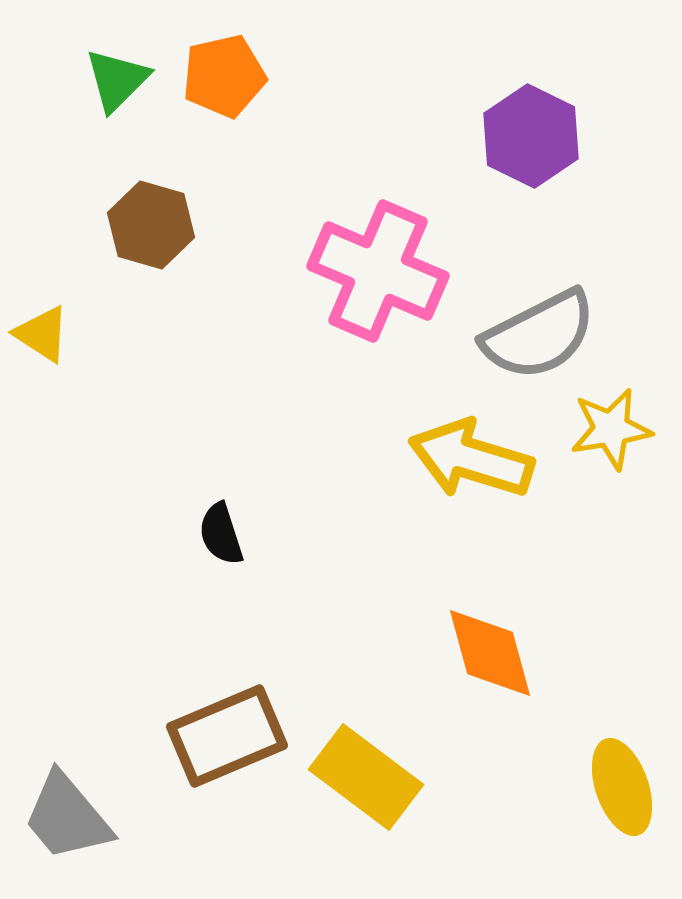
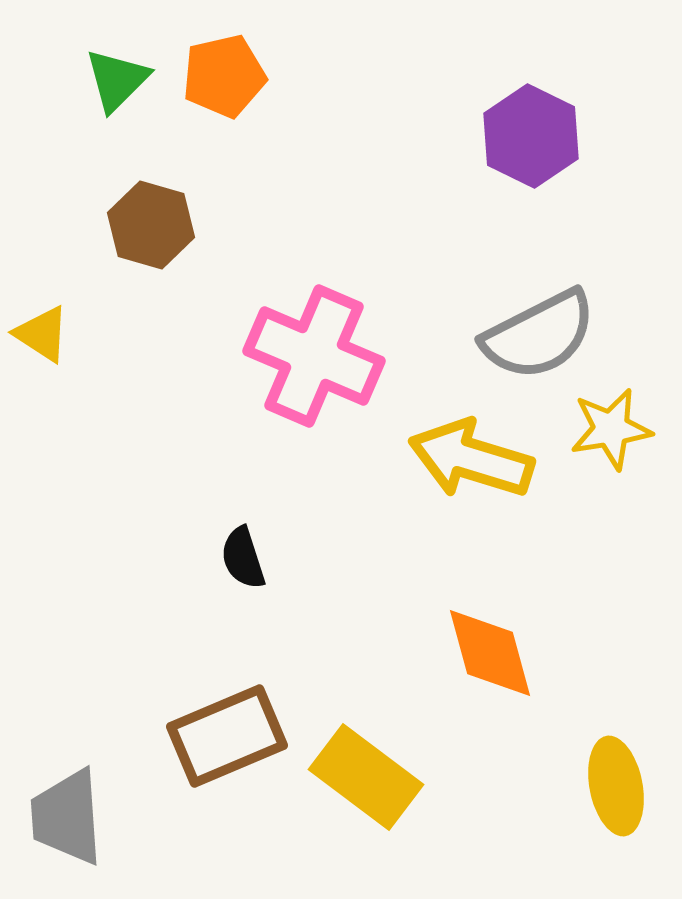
pink cross: moved 64 px left, 85 px down
black semicircle: moved 22 px right, 24 px down
yellow ellipse: moved 6 px left, 1 px up; rotated 8 degrees clockwise
gray trapezoid: rotated 36 degrees clockwise
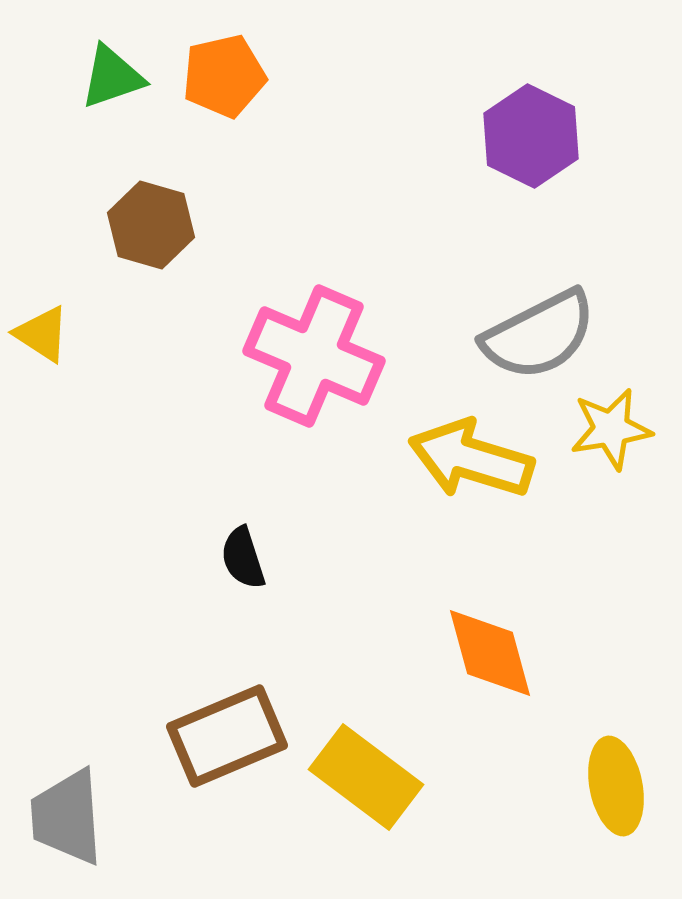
green triangle: moved 5 px left, 3 px up; rotated 26 degrees clockwise
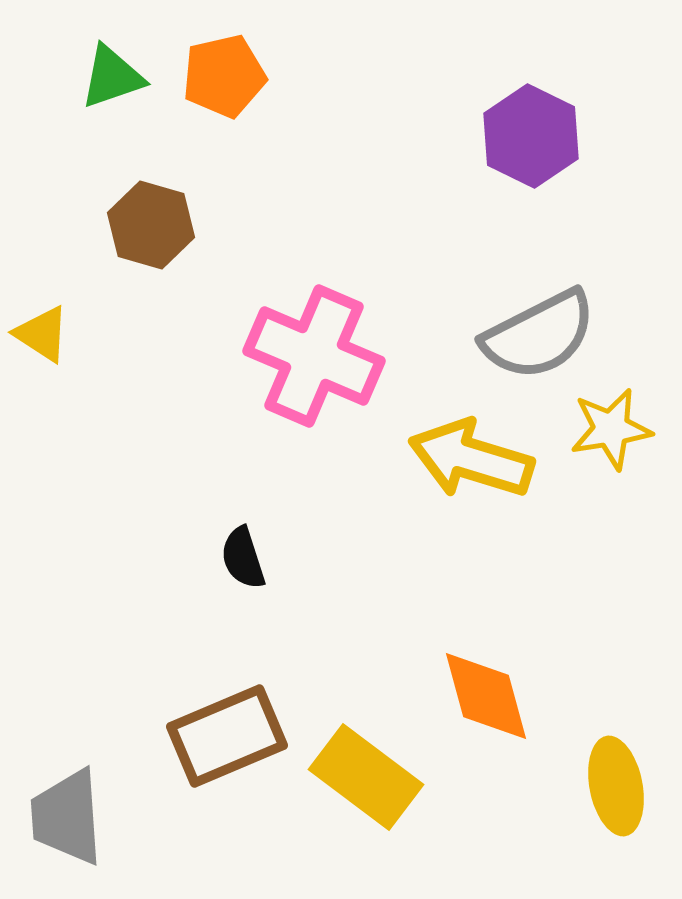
orange diamond: moved 4 px left, 43 px down
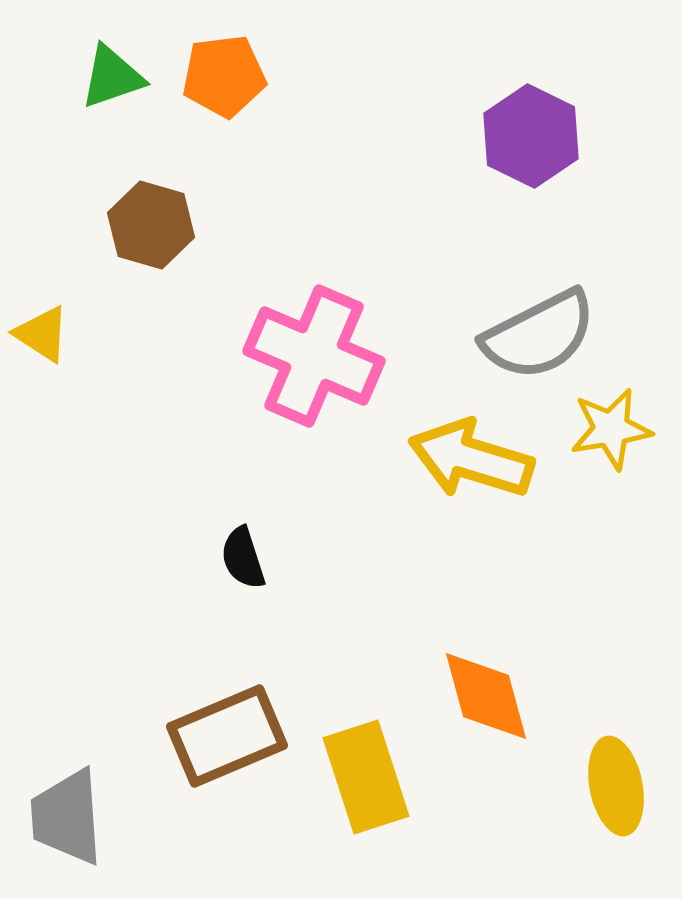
orange pentagon: rotated 6 degrees clockwise
yellow rectangle: rotated 35 degrees clockwise
